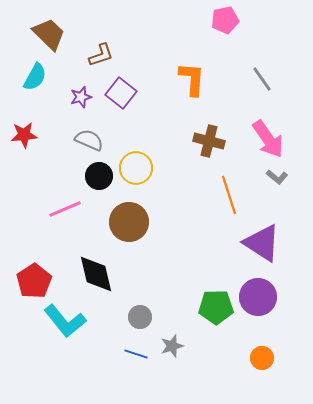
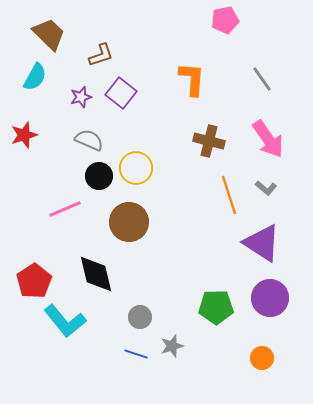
red star: rotated 12 degrees counterclockwise
gray L-shape: moved 11 px left, 11 px down
purple circle: moved 12 px right, 1 px down
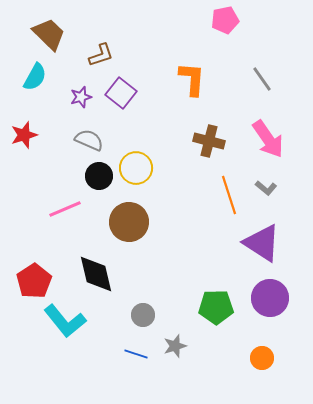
gray circle: moved 3 px right, 2 px up
gray star: moved 3 px right
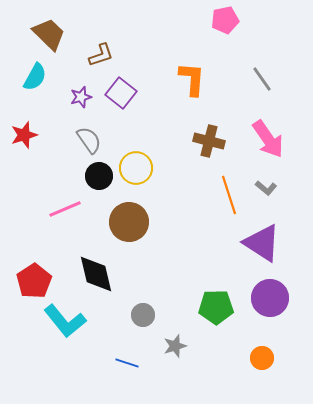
gray semicircle: rotated 32 degrees clockwise
blue line: moved 9 px left, 9 px down
